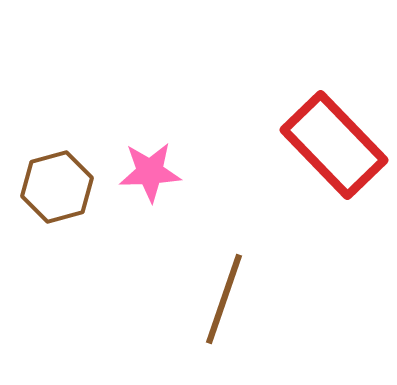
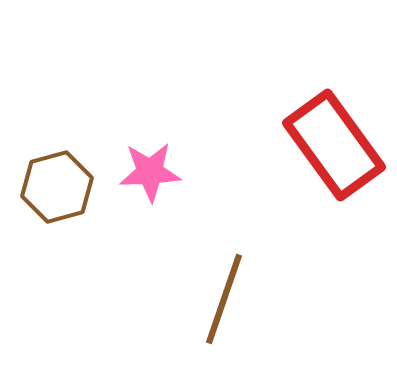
red rectangle: rotated 8 degrees clockwise
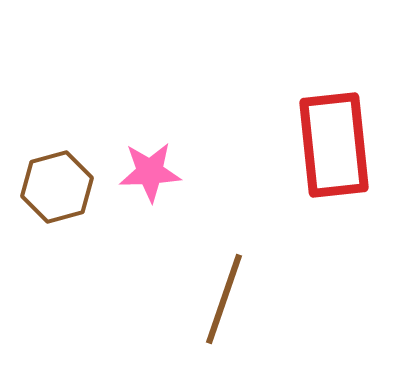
red rectangle: rotated 30 degrees clockwise
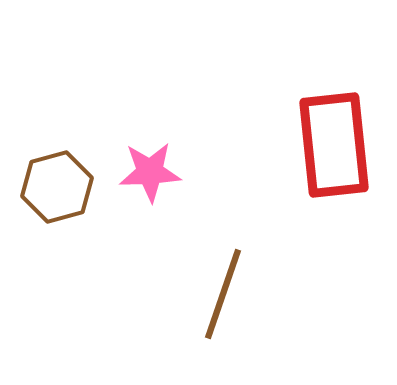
brown line: moved 1 px left, 5 px up
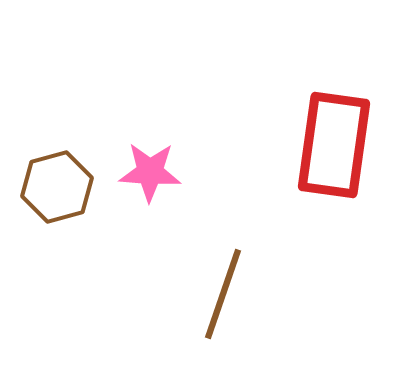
red rectangle: rotated 14 degrees clockwise
pink star: rotated 6 degrees clockwise
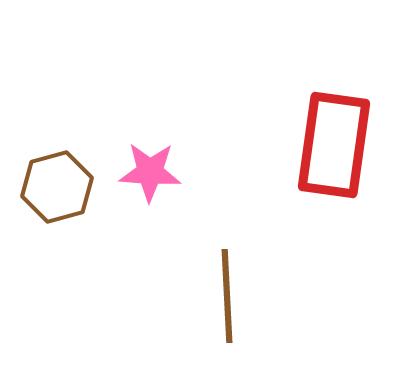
brown line: moved 4 px right, 2 px down; rotated 22 degrees counterclockwise
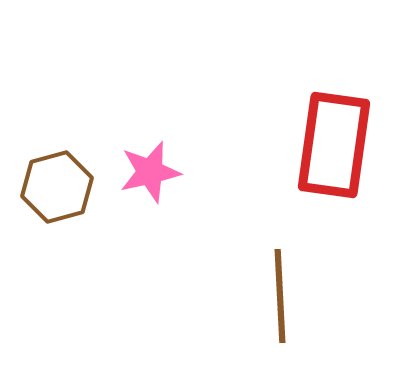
pink star: rotated 16 degrees counterclockwise
brown line: moved 53 px right
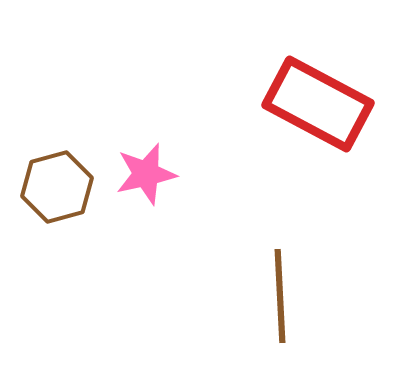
red rectangle: moved 16 px left, 41 px up; rotated 70 degrees counterclockwise
pink star: moved 4 px left, 2 px down
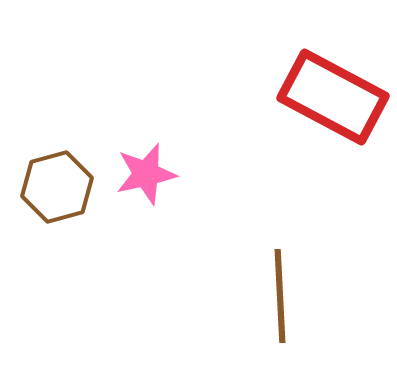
red rectangle: moved 15 px right, 7 px up
